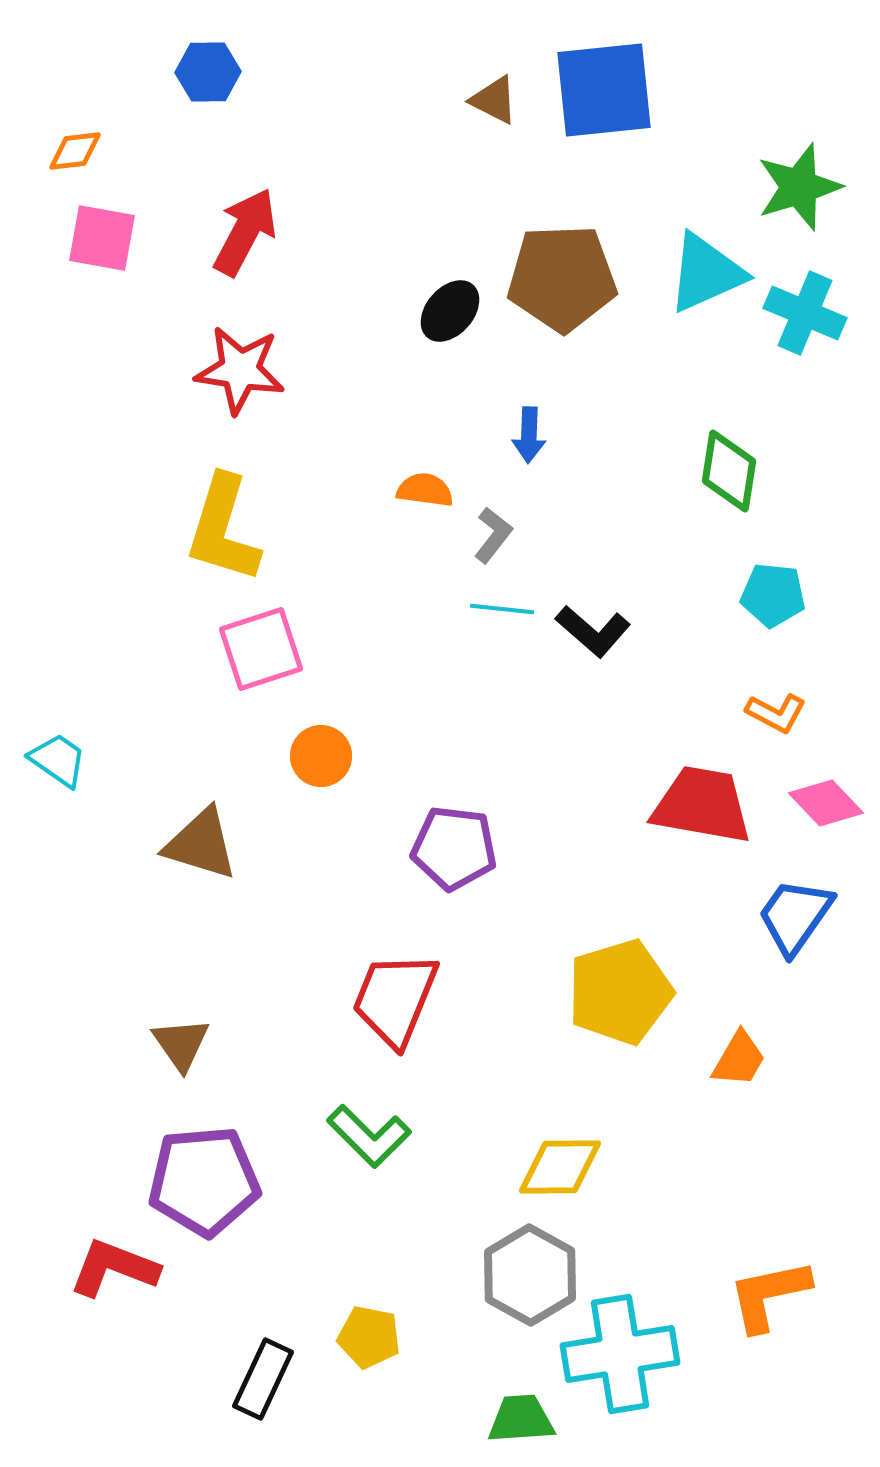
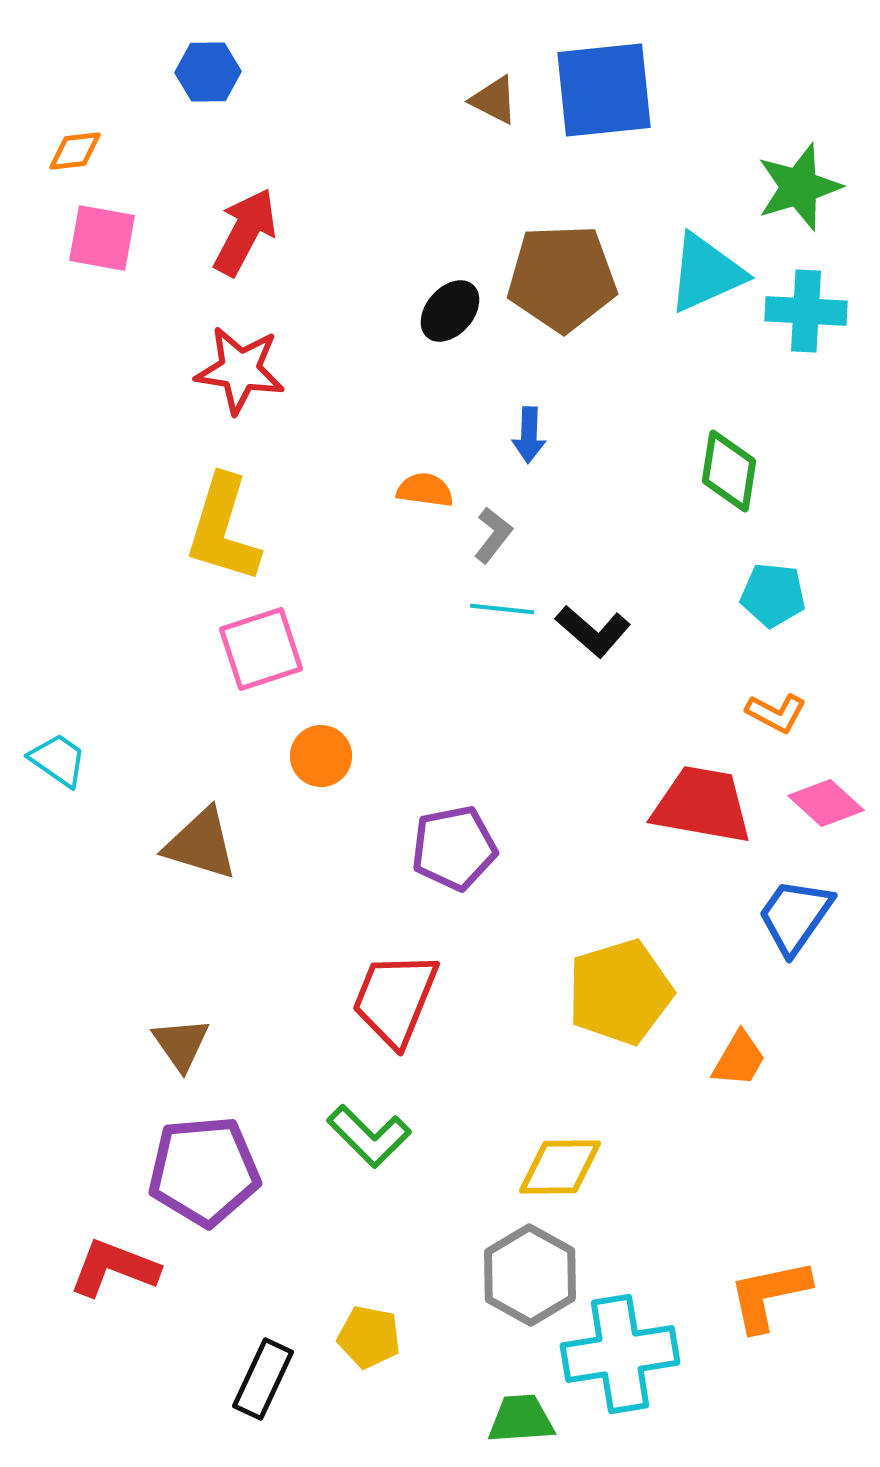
cyan cross at (805, 313): moved 1 px right, 2 px up; rotated 20 degrees counterclockwise
pink diamond at (826, 803): rotated 4 degrees counterclockwise
purple pentagon at (454, 848): rotated 18 degrees counterclockwise
purple pentagon at (204, 1181): moved 10 px up
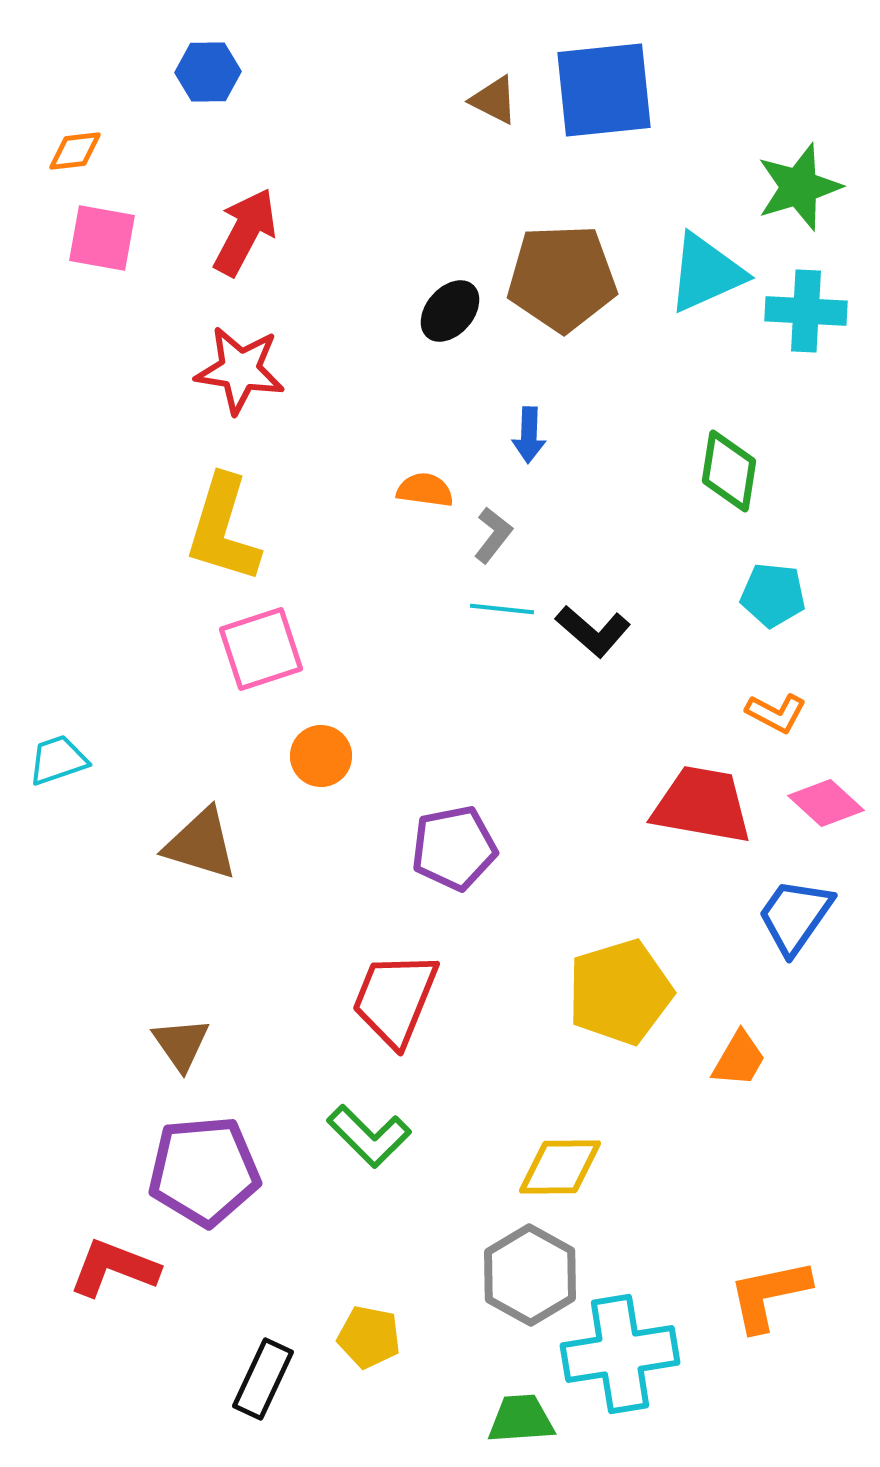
cyan trapezoid at (58, 760): rotated 54 degrees counterclockwise
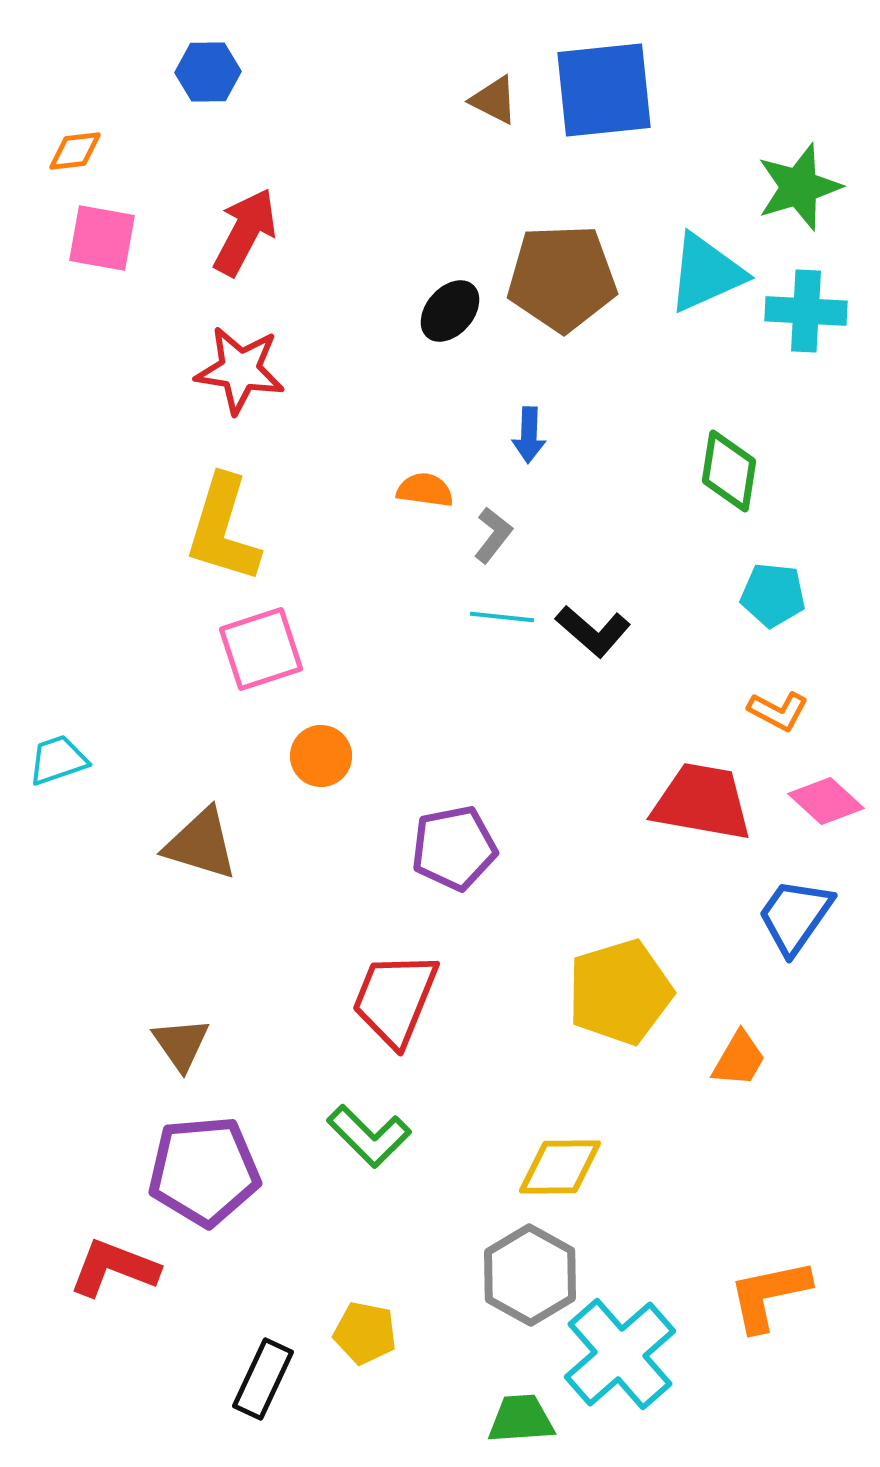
cyan line at (502, 609): moved 8 px down
orange L-shape at (776, 713): moved 2 px right, 2 px up
pink diamond at (826, 803): moved 2 px up
red trapezoid at (702, 805): moved 3 px up
yellow pentagon at (369, 1337): moved 4 px left, 4 px up
cyan cross at (620, 1354): rotated 32 degrees counterclockwise
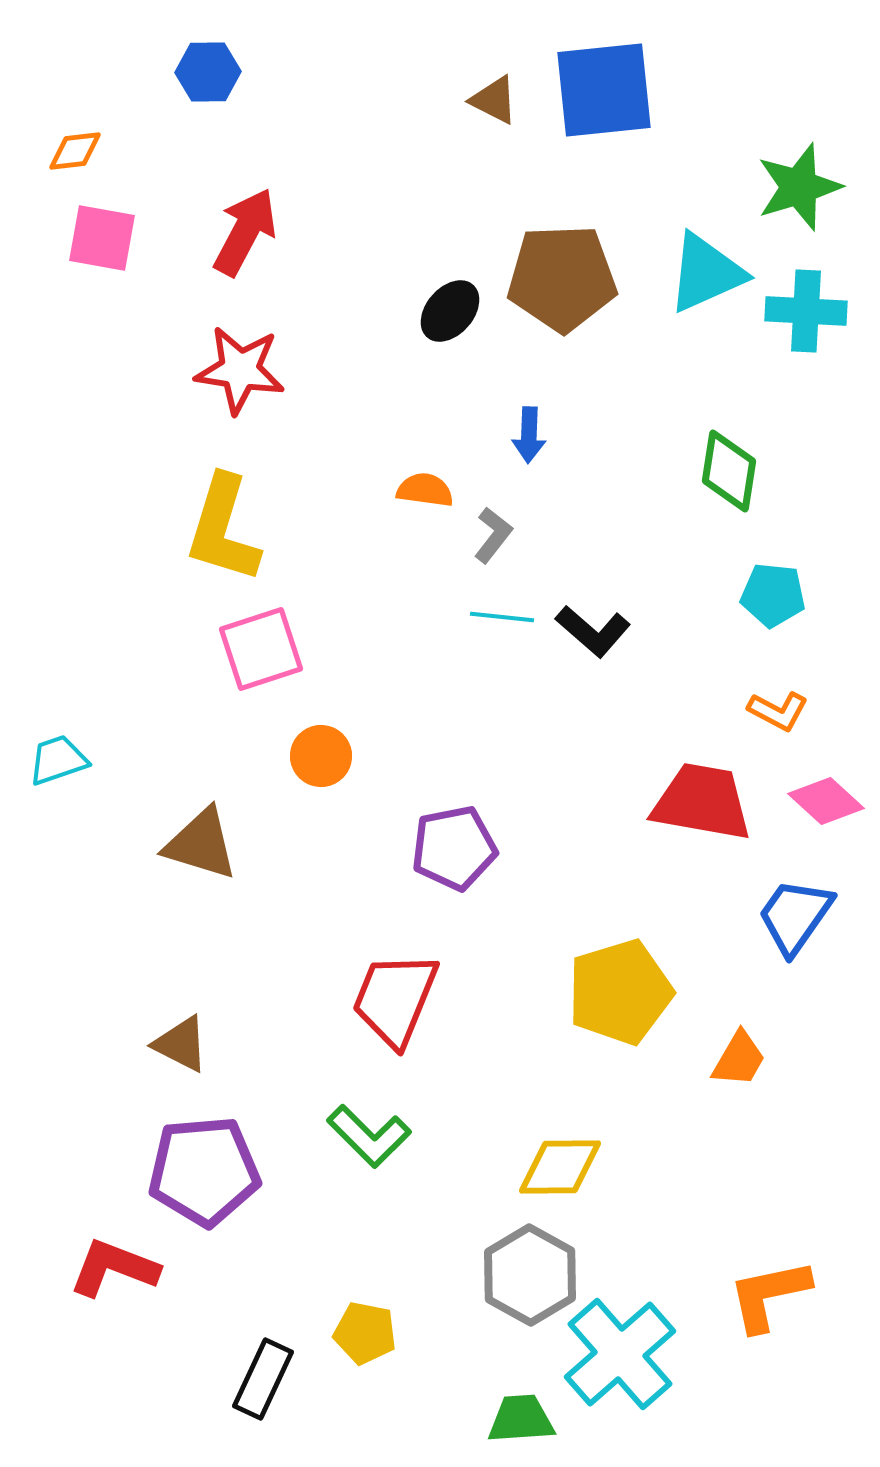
brown triangle at (181, 1044): rotated 28 degrees counterclockwise
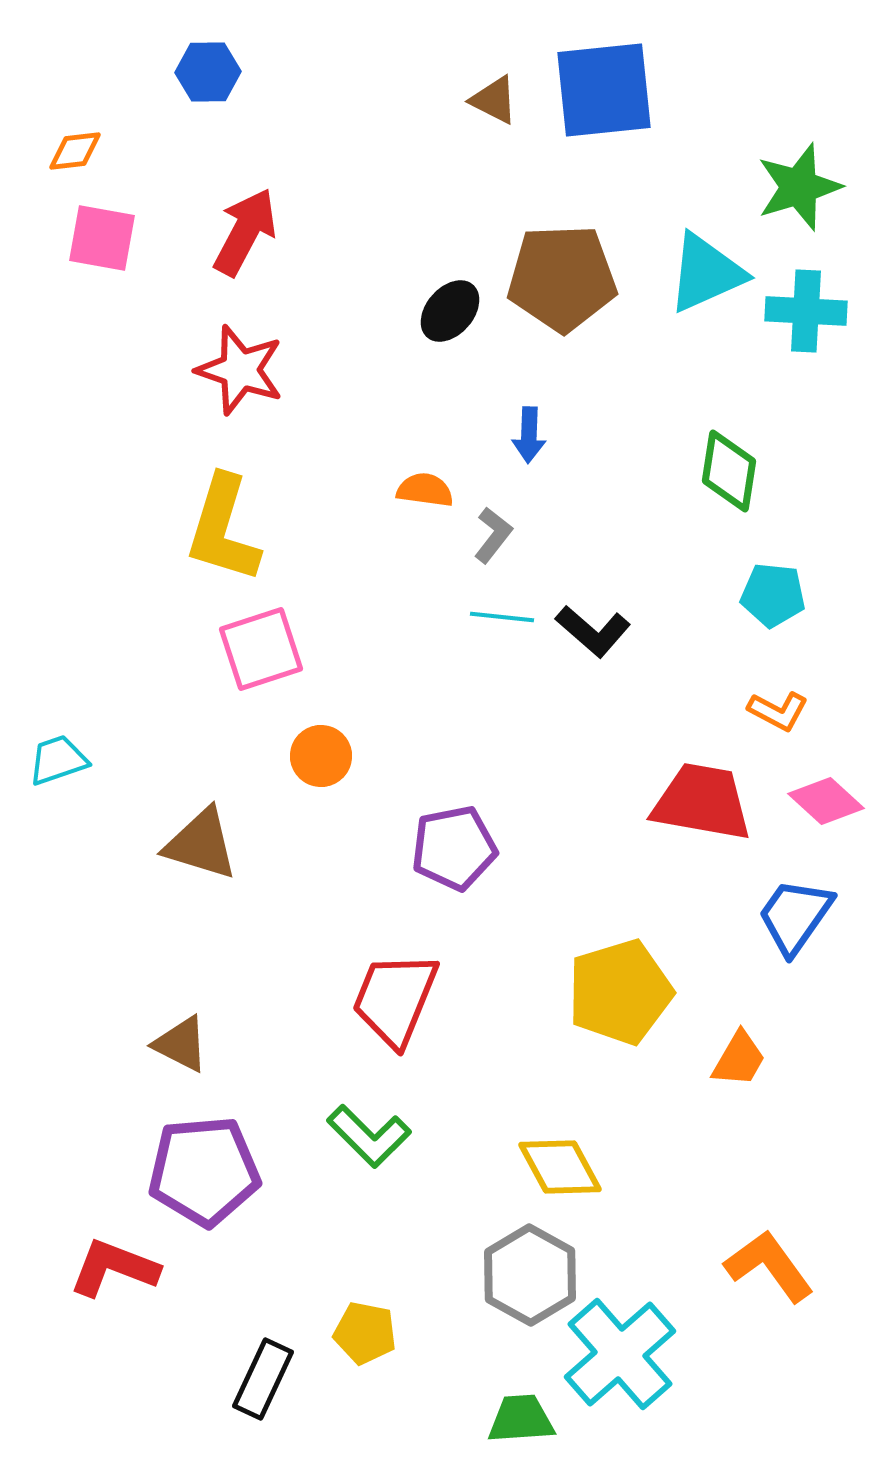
red star at (240, 370): rotated 10 degrees clockwise
yellow diamond at (560, 1167): rotated 62 degrees clockwise
orange L-shape at (769, 1295): moved 29 px up; rotated 66 degrees clockwise
